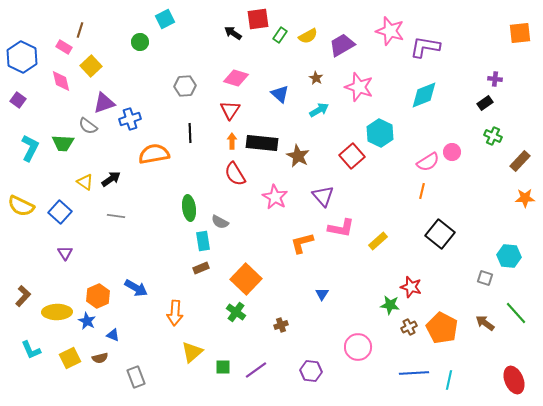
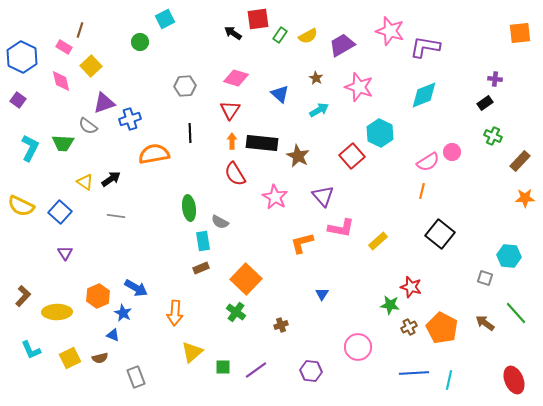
blue star at (87, 321): moved 36 px right, 8 px up
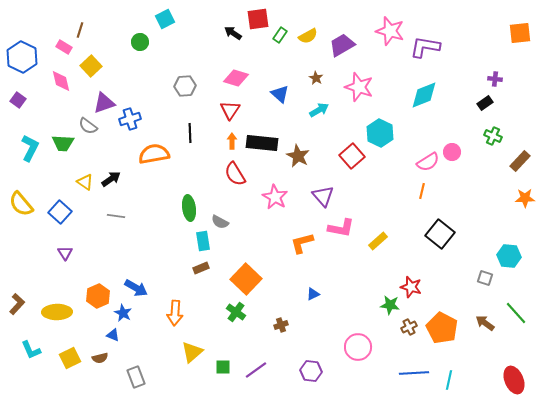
yellow semicircle at (21, 206): moved 2 px up; rotated 24 degrees clockwise
blue triangle at (322, 294): moved 9 px left; rotated 32 degrees clockwise
brown L-shape at (23, 296): moved 6 px left, 8 px down
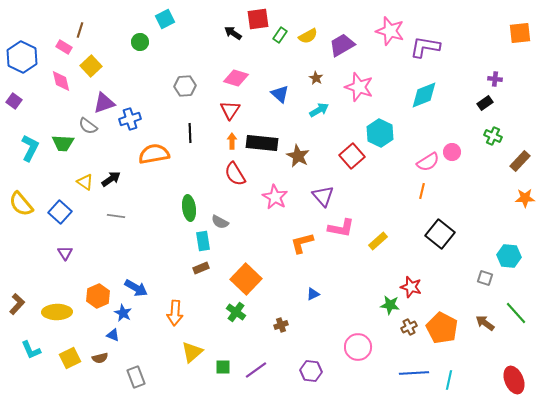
purple square at (18, 100): moved 4 px left, 1 px down
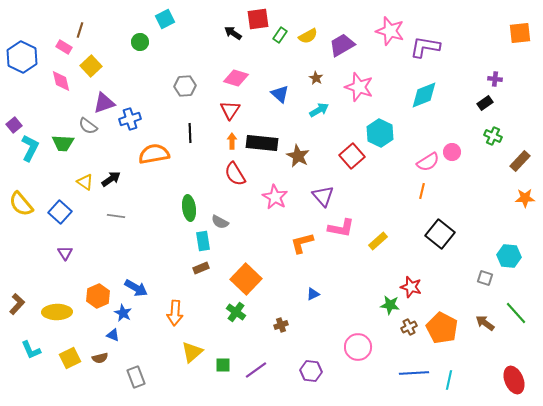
purple square at (14, 101): moved 24 px down; rotated 14 degrees clockwise
green square at (223, 367): moved 2 px up
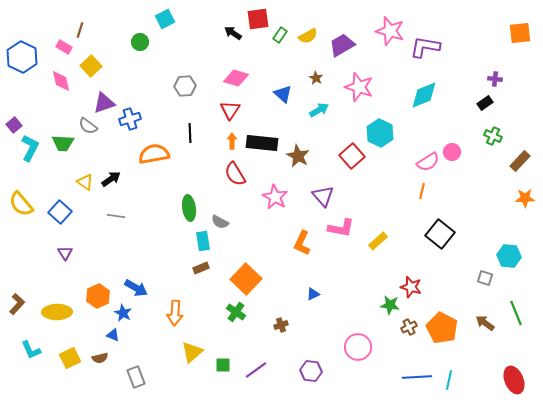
blue triangle at (280, 94): moved 3 px right
orange L-shape at (302, 243): rotated 50 degrees counterclockwise
green line at (516, 313): rotated 20 degrees clockwise
blue line at (414, 373): moved 3 px right, 4 px down
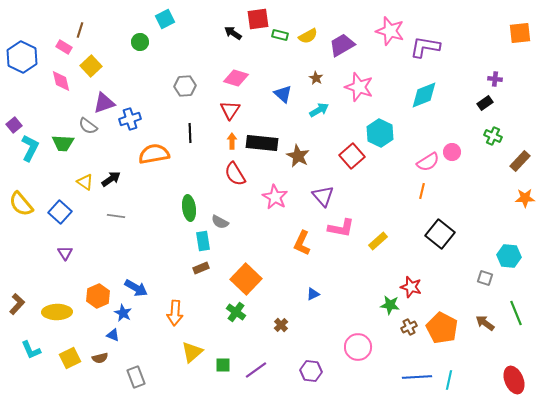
green rectangle at (280, 35): rotated 70 degrees clockwise
brown cross at (281, 325): rotated 24 degrees counterclockwise
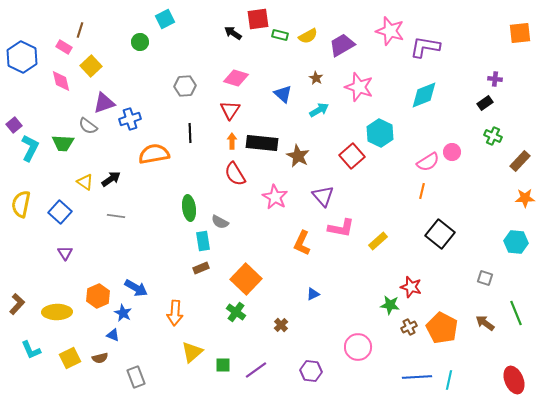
yellow semicircle at (21, 204): rotated 52 degrees clockwise
cyan hexagon at (509, 256): moved 7 px right, 14 px up
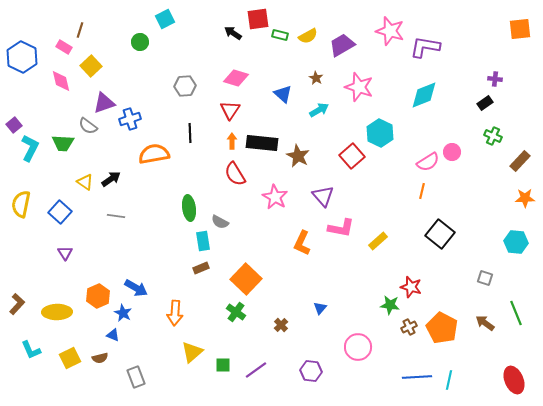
orange square at (520, 33): moved 4 px up
blue triangle at (313, 294): moved 7 px right, 14 px down; rotated 24 degrees counterclockwise
